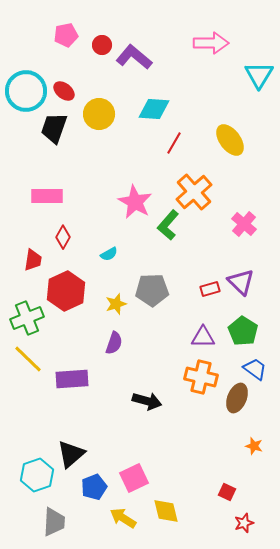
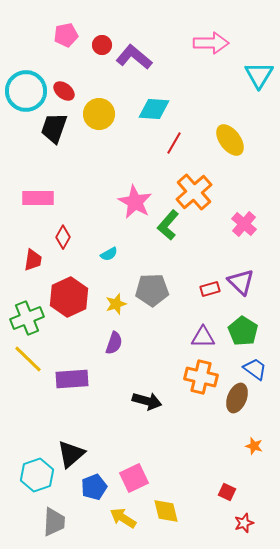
pink rectangle at (47, 196): moved 9 px left, 2 px down
red hexagon at (66, 291): moved 3 px right, 6 px down
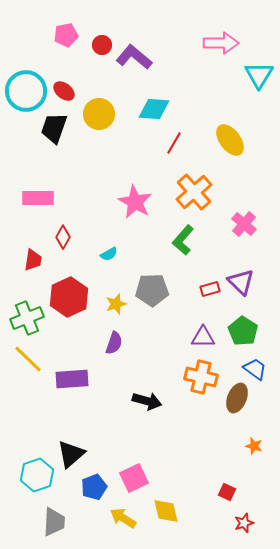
pink arrow at (211, 43): moved 10 px right
green L-shape at (168, 225): moved 15 px right, 15 px down
